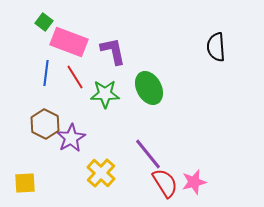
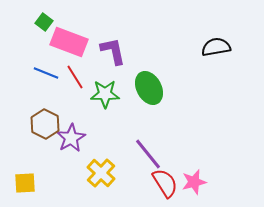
black semicircle: rotated 84 degrees clockwise
blue line: rotated 75 degrees counterclockwise
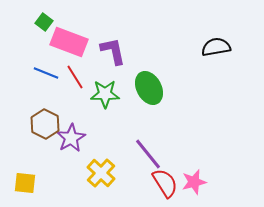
yellow square: rotated 10 degrees clockwise
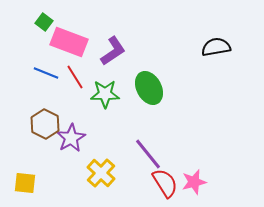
purple L-shape: rotated 68 degrees clockwise
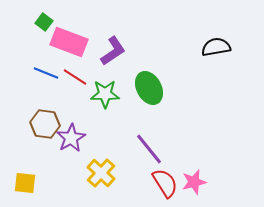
red line: rotated 25 degrees counterclockwise
brown hexagon: rotated 20 degrees counterclockwise
purple line: moved 1 px right, 5 px up
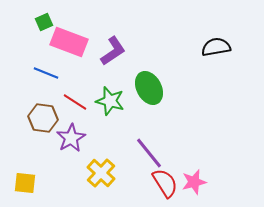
green square: rotated 30 degrees clockwise
red line: moved 25 px down
green star: moved 5 px right, 7 px down; rotated 16 degrees clockwise
brown hexagon: moved 2 px left, 6 px up
purple line: moved 4 px down
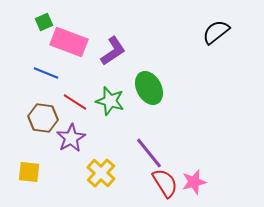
black semicircle: moved 15 px up; rotated 28 degrees counterclockwise
yellow square: moved 4 px right, 11 px up
